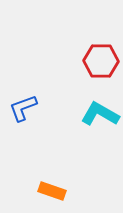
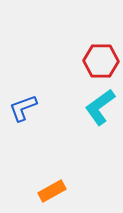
cyan L-shape: moved 7 px up; rotated 66 degrees counterclockwise
orange rectangle: rotated 48 degrees counterclockwise
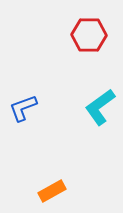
red hexagon: moved 12 px left, 26 px up
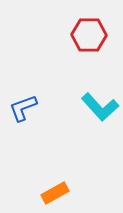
cyan L-shape: rotated 96 degrees counterclockwise
orange rectangle: moved 3 px right, 2 px down
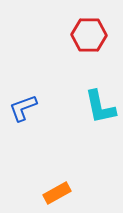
cyan L-shape: rotated 30 degrees clockwise
orange rectangle: moved 2 px right
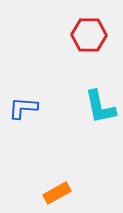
blue L-shape: rotated 24 degrees clockwise
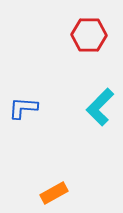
cyan L-shape: rotated 57 degrees clockwise
orange rectangle: moved 3 px left
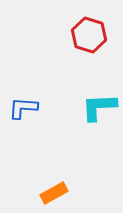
red hexagon: rotated 16 degrees clockwise
cyan L-shape: moved 1 px left; rotated 42 degrees clockwise
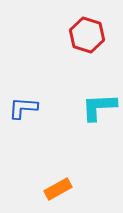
red hexagon: moved 2 px left
orange rectangle: moved 4 px right, 4 px up
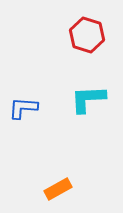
cyan L-shape: moved 11 px left, 8 px up
